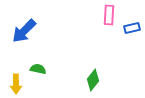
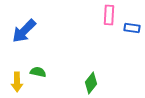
blue rectangle: rotated 21 degrees clockwise
green semicircle: moved 3 px down
green diamond: moved 2 px left, 3 px down
yellow arrow: moved 1 px right, 2 px up
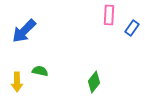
blue rectangle: rotated 63 degrees counterclockwise
green semicircle: moved 2 px right, 1 px up
green diamond: moved 3 px right, 1 px up
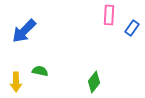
yellow arrow: moved 1 px left
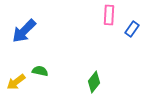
blue rectangle: moved 1 px down
yellow arrow: rotated 54 degrees clockwise
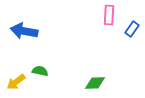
blue arrow: rotated 56 degrees clockwise
green diamond: moved 1 px right, 1 px down; rotated 50 degrees clockwise
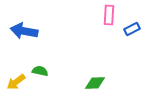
blue rectangle: rotated 28 degrees clockwise
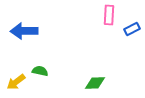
blue arrow: rotated 12 degrees counterclockwise
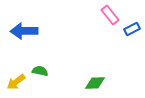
pink rectangle: moved 1 px right; rotated 42 degrees counterclockwise
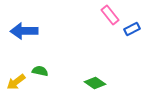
green diamond: rotated 35 degrees clockwise
